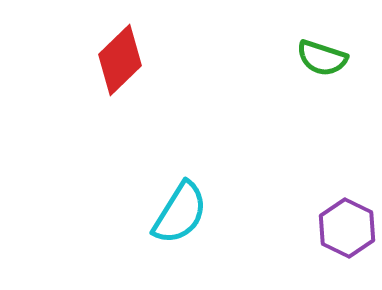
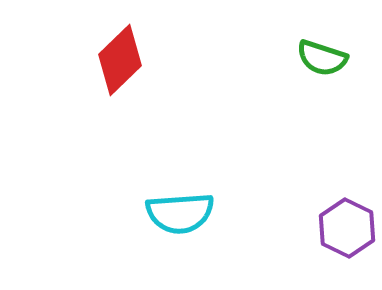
cyan semicircle: rotated 54 degrees clockwise
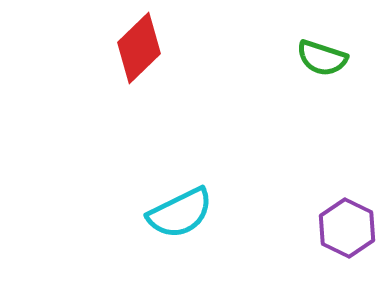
red diamond: moved 19 px right, 12 px up
cyan semicircle: rotated 22 degrees counterclockwise
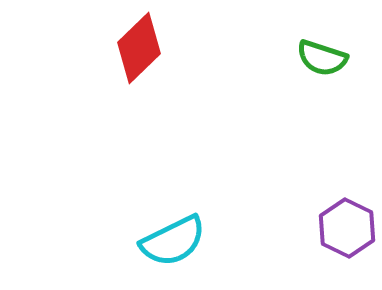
cyan semicircle: moved 7 px left, 28 px down
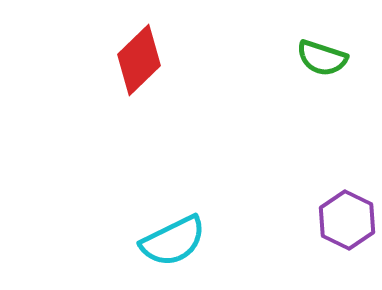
red diamond: moved 12 px down
purple hexagon: moved 8 px up
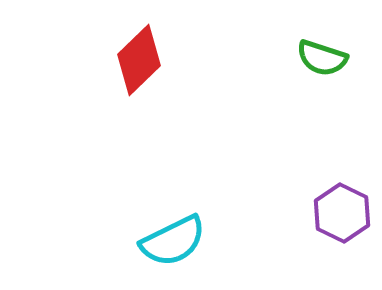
purple hexagon: moved 5 px left, 7 px up
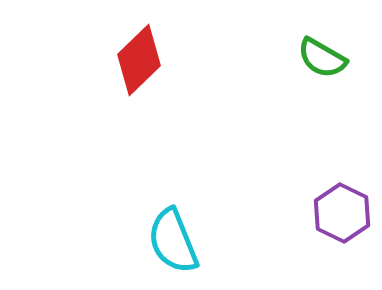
green semicircle: rotated 12 degrees clockwise
cyan semicircle: rotated 94 degrees clockwise
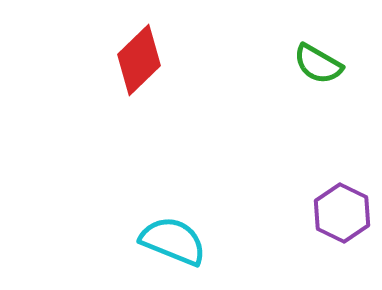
green semicircle: moved 4 px left, 6 px down
cyan semicircle: rotated 134 degrees clockwise
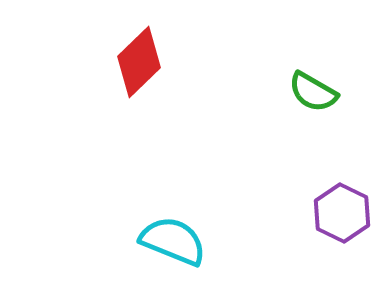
red diamond: moved 2 px down
green semicircle: moved 5 px left, 28 px down
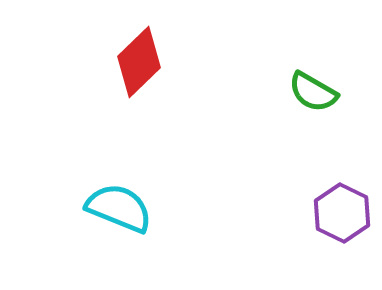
cyan semicircle: moved 54 px left, 33 px up
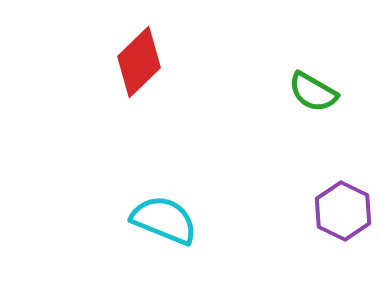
cyan semicircle: moved 45 px right, 12 px down
purple hexagon: moved 1 px right, 2 px up
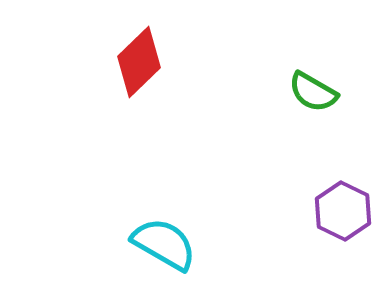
cyan semicircle: moved 24 px down; rotated 8 degrees clockwise
